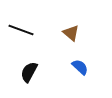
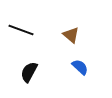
brown triangle: moved 2 px down
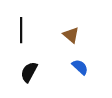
black line: rotated 70 degrees clockwise
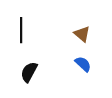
brown triangle: moved 11 px right, 1 px up
blue semicircle: moved 3 px right, 3 px up
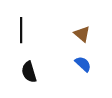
black semicircle: rotated 45 degrees counterclockwise
